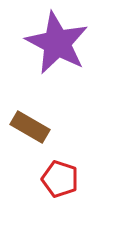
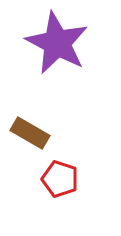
brown rectangle: moved 6 px down
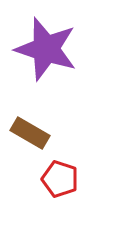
purple star: moved 11 px left, 6 px down; rotated 10 degrees counterclockwise
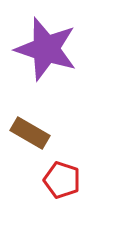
red pentagon: moved 2 px right, 1 px down
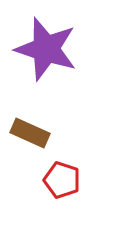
brown rectangle: rotated 6 degrees counterclockwise
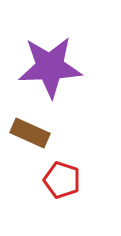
purple star: moved 4 px right, 18 px down; rotated 20 degrees counterclockwise
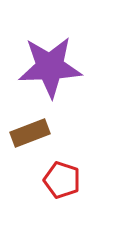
brown rectangle: rotated 45 degrees counterclockwise
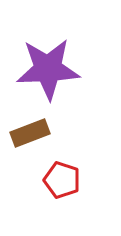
purple star: moved 2 px left, 2 px down
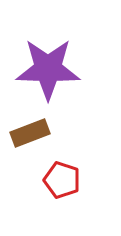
purple star: rotated 4 degrees clockwise
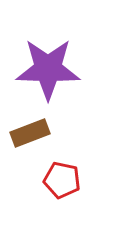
red pentagon: rotated 6 degrees counterclockwise
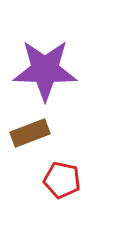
purple star: moved 3 px left, 1 px down
